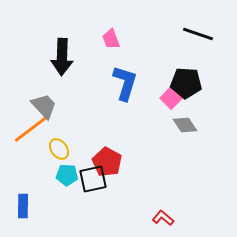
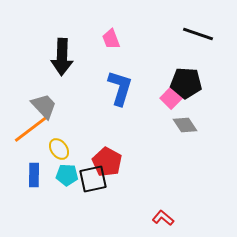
blue L-shape: moved 5 px left, 5 px down
blue rectangle: moved 11 px right, 31 px up
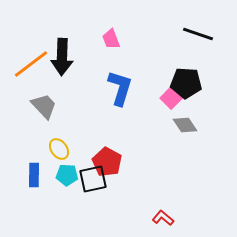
orange line: moved 65 px up
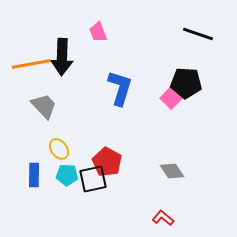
pink trapezoid: moved 13 px left, 7 px up
orange line: rotated 27 degrees clockwise
gray diamond: moved 13 px left, 46 px down
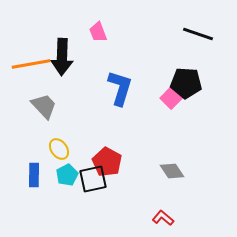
cyan pentagon: rotated 30 degrees counterclockwise
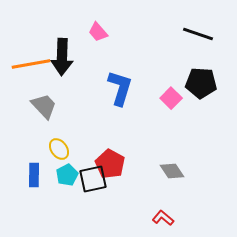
pink trapezoid: rotated 20 degrees counterclockwise
black pentagon: moved 15 px right
red pentagon: moved 3 px right, 2 px down
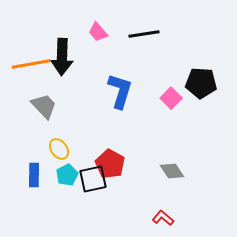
black line: moved 54 px left; rotated 28 degrees counterclockwise
blue L-shape: moved 3 px down
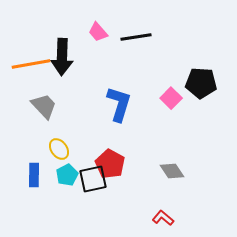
black line: moved 8 px left, 3 px down
blue L-shape: moved 1 px left, 13 px down
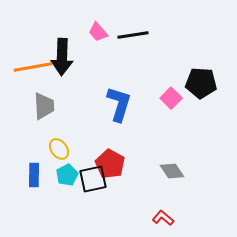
black line: moved 3 px left, 2 px up
orange line: moved 2 px right, 3 px down
gray trapezoid: rotated 40 degrees clockwise
